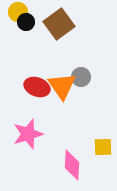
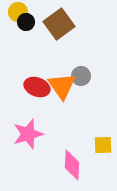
gray circle: moved 1 px up
yellow square: moved 2 px up
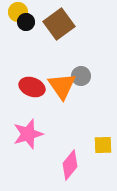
red ellipse: moved 5 px left
pink diamond: moved 2 px left; rotated 36 degrees clockwise
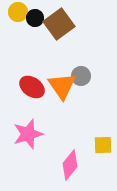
black circle: moved 9 px right, 4 px up
red ellipse: rotated 15 degrees clockwise
